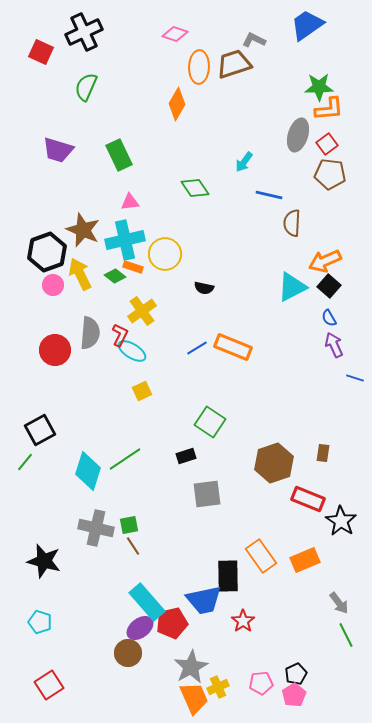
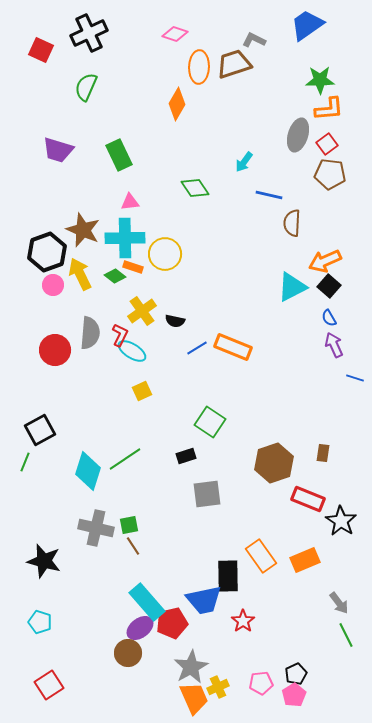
black cross at (84, 32): moved 5 px right, 1 px down
red square at (41, 52): moved 2 px up
green star at (319, 87): moved 1 px right, 7 px up
cyan cross at (125, 240): moved 2 px up; rotated 12 degrees clockwise
black semicircle at (204, 288): moved 29 px left, 33 px down
green line at (25, 462): rotated 18 degrees counterclockwise
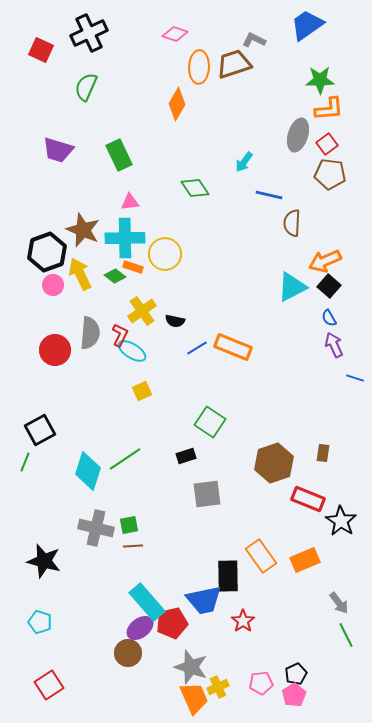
brown line at (133, 546): rotated 60 degrees counterclockwise
gray star at (191, 667): rotated 24 degrees counterclockwise
